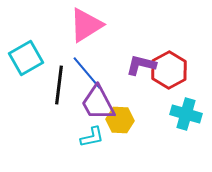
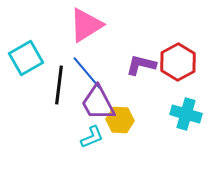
red hexagon: moved 9 px right, 8 px up
cyan L-shape: rotated 10 degrees counterclockwise
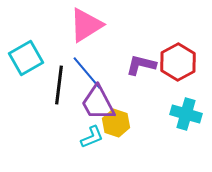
yellow hexagon: moved 4 px left, 3 px down; rotated 16 degrees clockwise
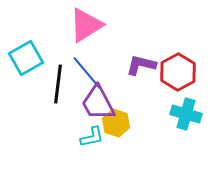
red hexagon: moved 10 px down
black line: moved 1 px left, 1 px up
cyan L-shape: rotated 10 degrees clockwise
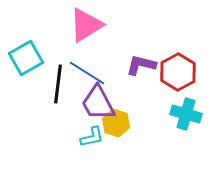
blue line: rotated 18 degrees counterclockwise
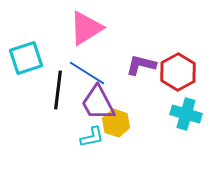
pink triangle: moved 3 px down
cyan square: rotated 12 degrees clockwise
black line: moved 6 px down
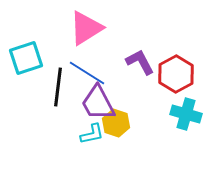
purple L-shape: moved 1 px left, 3 px up; rotated 48 degrees clockwise
red hexagon: moved 2 px left, 2 px down
black line: moved 3 px up
cyan L-shape: moved 3 px up
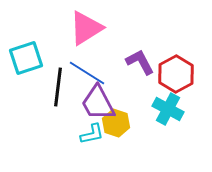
cyan cross: moved 18 px left, 5 px up; rotated 12 degrees clockwise
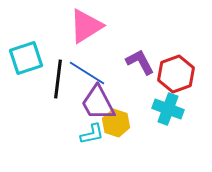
pink triangle: moved 2 px up
red hexagon: rotated 9 degrees clockwise
black line: moved 8 px up
cyan cross: rotated 8 degrees counterclockwise
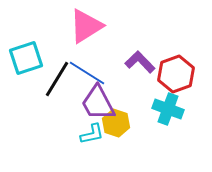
purple L-shape: rotated 16 degrees counterclockwise
black line: moved 1 px left; rotated 24 degrees clockwise
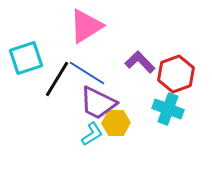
purple trapezoid: rotated 36 degrees counterclockwise
yellow hexagon: rotated 20 degrees counterclockwise
cyan L-shape: rotated 20 degrees counterclockwise
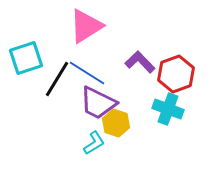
yellow hexagon: rotated 20 degrees clockwise
cyan L-shape: moved 2 px right, 9 px down
